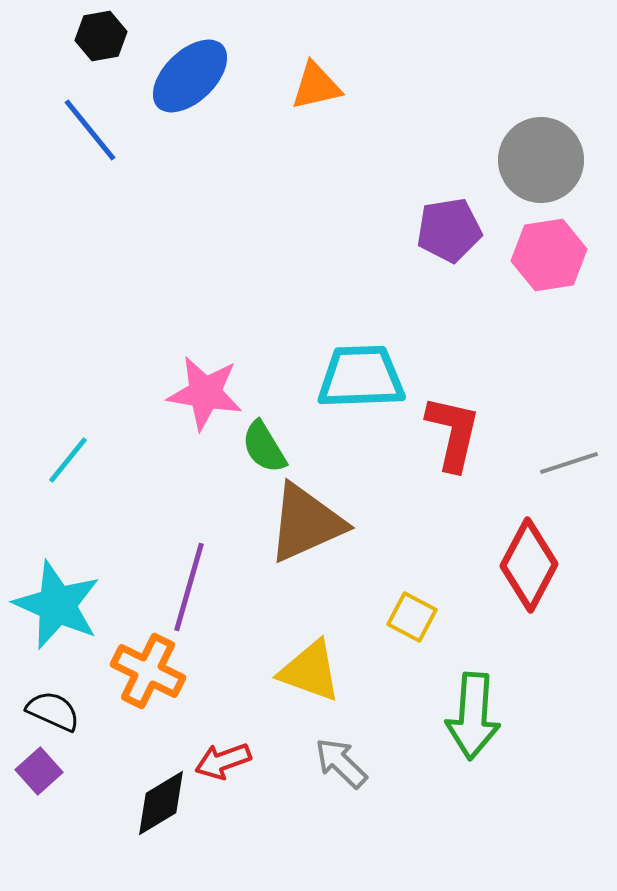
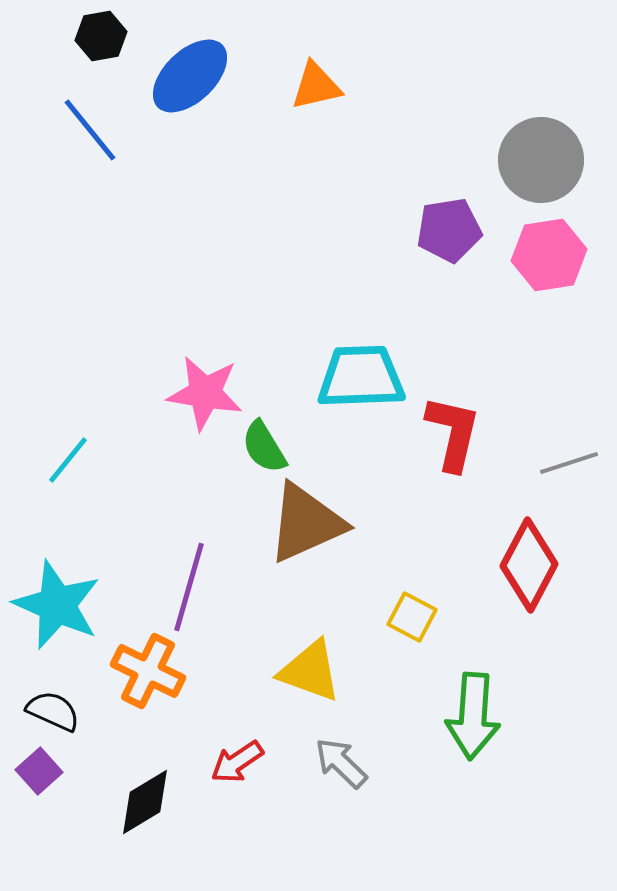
red arrow: moved 14 px right, 1 px down; rotated 14 degrees counterclockwise
black diamond: moved 16 px left, 1 px up
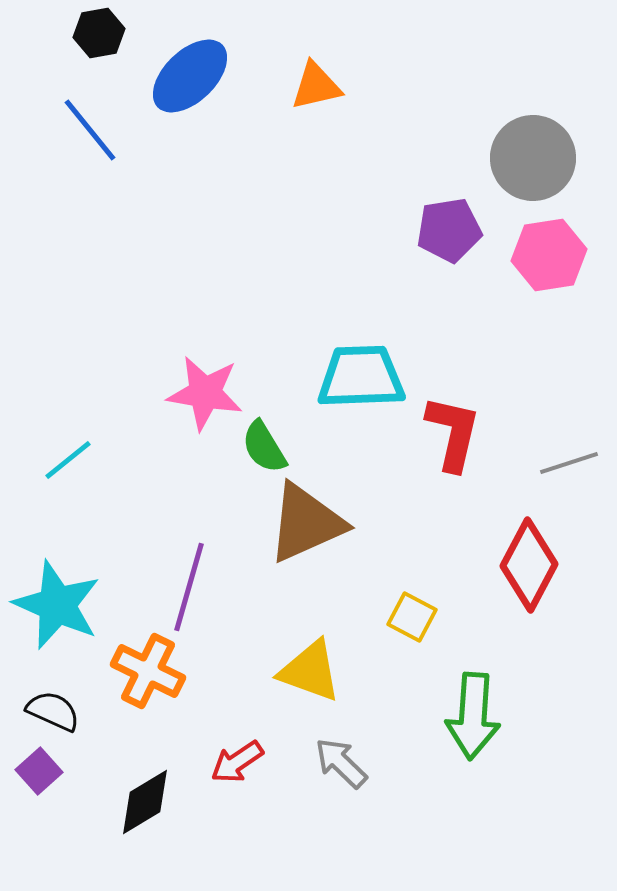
black hexagon: moved 2 px left, 3 px up
gray circle: moved 8 px left, 2 px up
cyan line: rotated 12 degrees clockwise
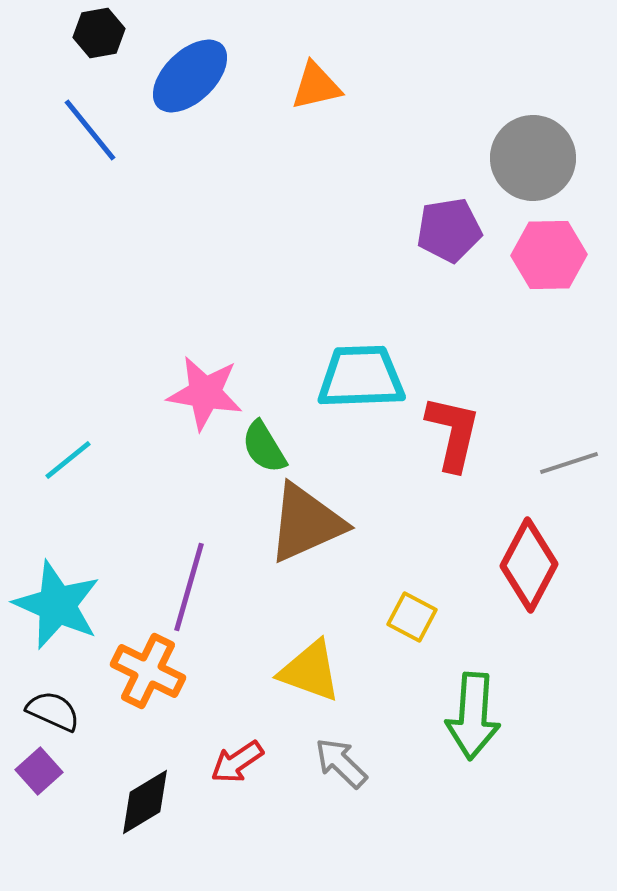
pink hexagon: rotated 8 degrees clockwise
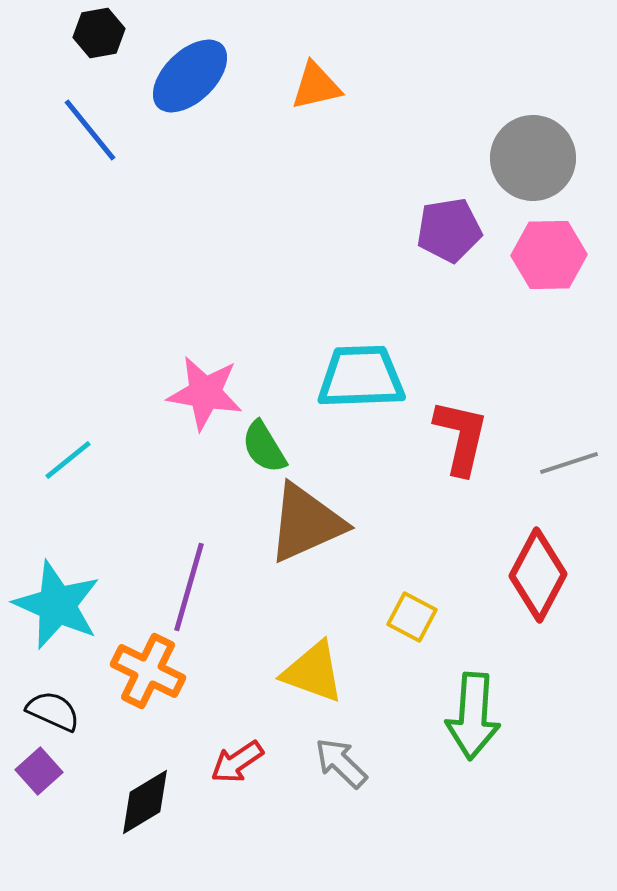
red L-shape: moved 8 px right, 4 px down
red diamond: moved 9 px right, 10 px down
yellow triangle: moved 3 px right, 1 px down
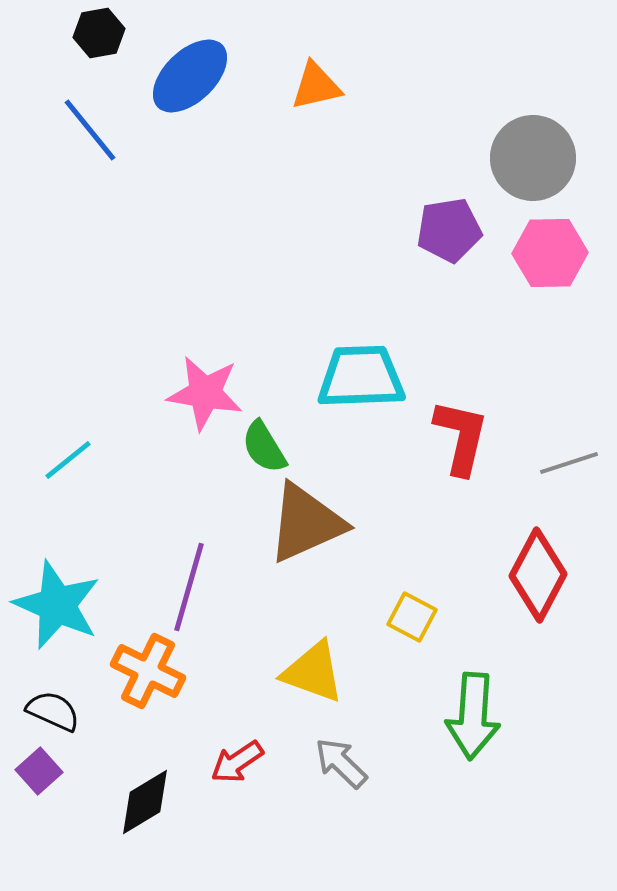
pink hexagon: moved 1 px right, 2 px up
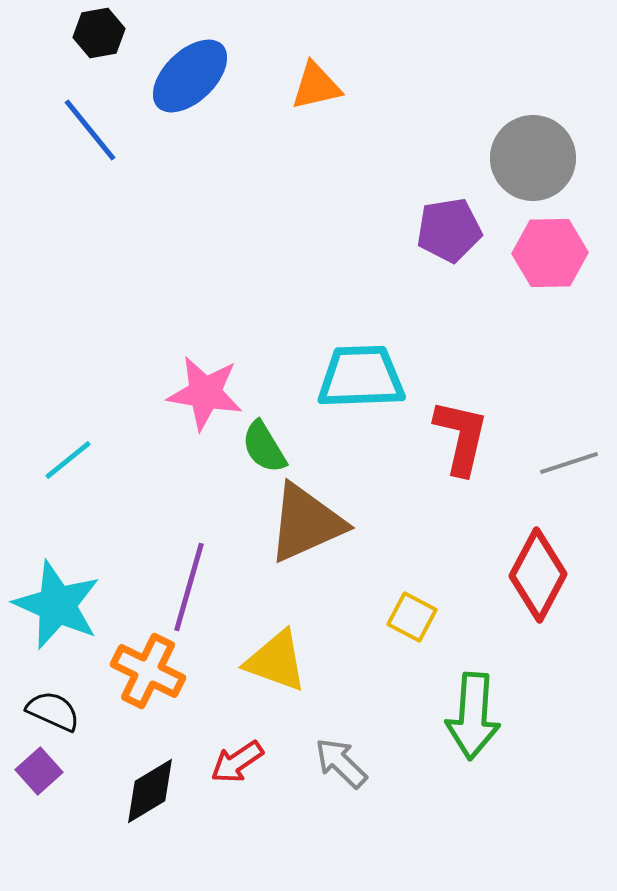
yellow triangle: moved 37 px left, 11 px up
black diamond: moved 5 px right, 11 px up
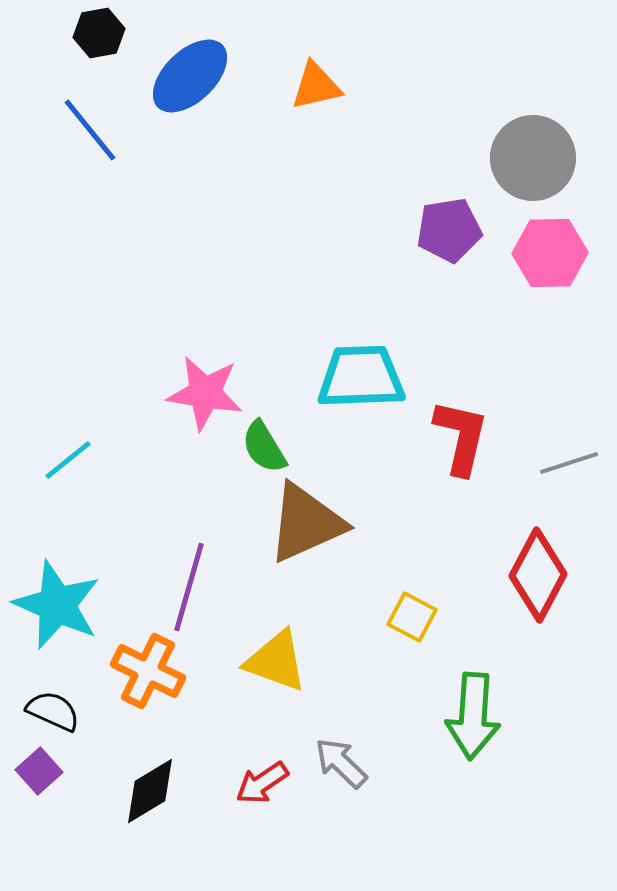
red arrow: moved 25 px right, 21 px down
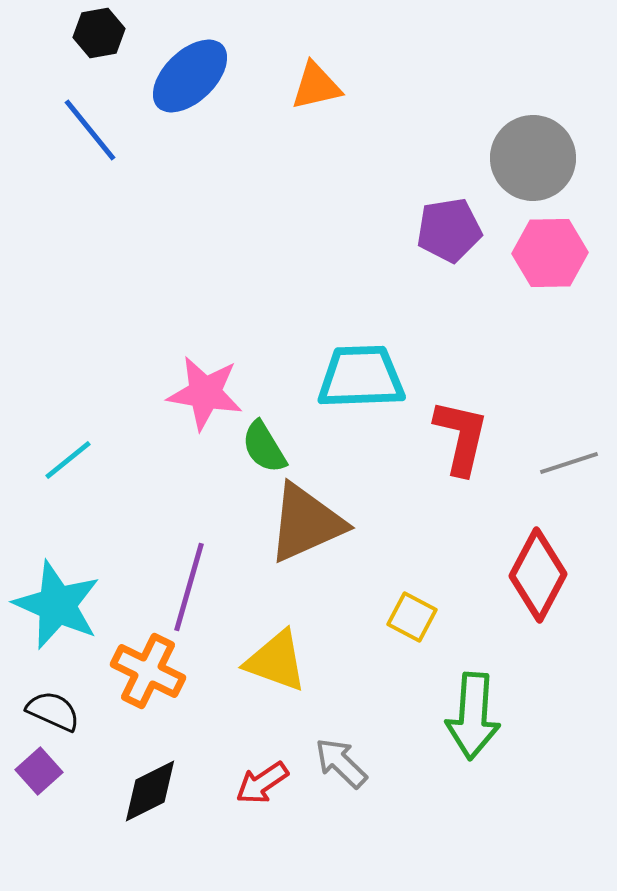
black diamond: rotated 4 degrees clockwise
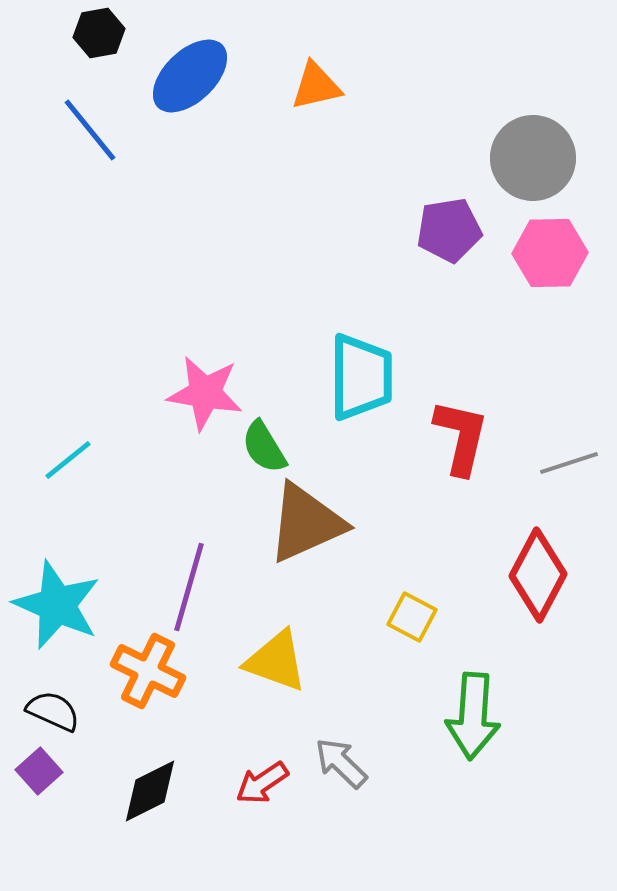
cyan trapezoid: rotated 92 degrees clockwise
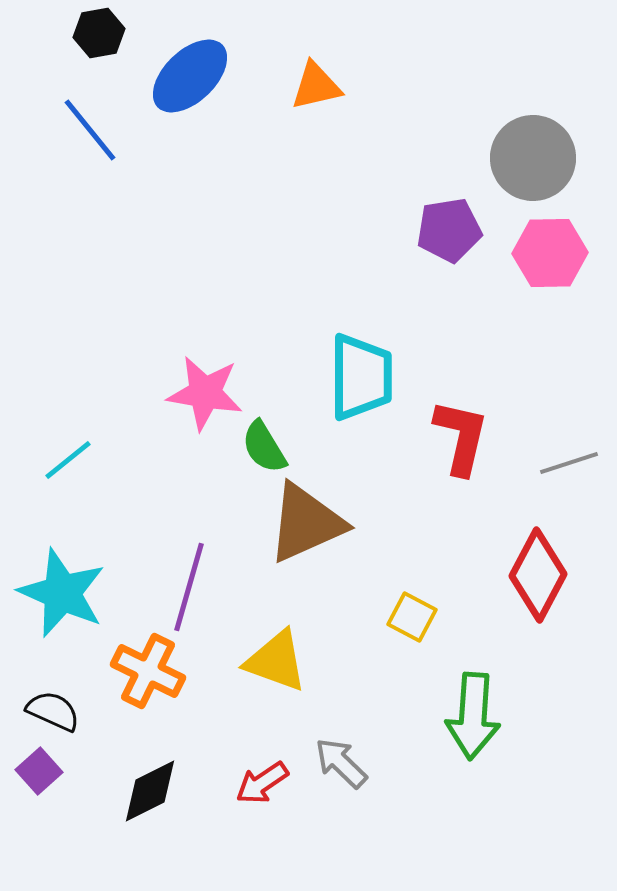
cyan star: moved 5 px right, 12 px up
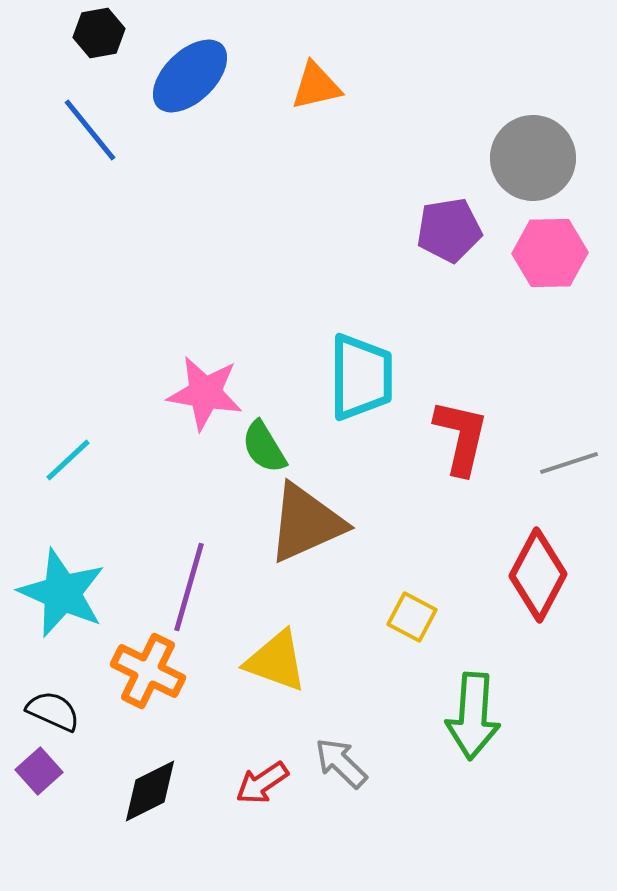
cyan line: rotated 4 degrees counterclockwise
